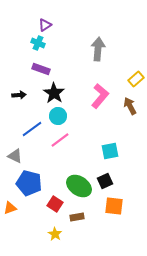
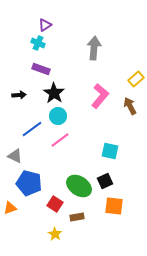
gray arrow: moved 4 px left, 1 px up
cyan square: rotated 24 degrees clockwise
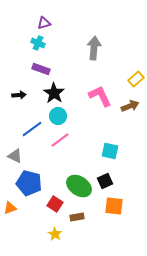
purple triangle: moved 1 px left, 2 px up; rotated 16 degrees clockwise
pink L-shape: rotated 65 degrees counterclockwise
brown arrow: rotated 96 degrees clockwise
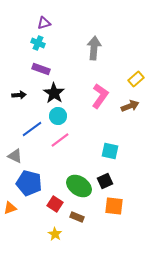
pink L-shape: rotated 60 degrees clockwise
brown rectangle: rotated 32 degrees clockwise
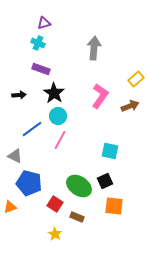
pink line: rotated 24 degrees counterclockwise
orange triangle: moved 1 px up
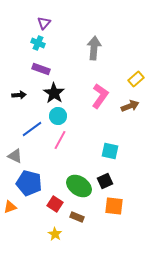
purple triangle: rotated 32 degrees counterclockwise
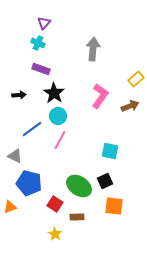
gray arrow: moved 1 px left, 1 px down
brown rectangle: rotated 24 degrees counterclockwise
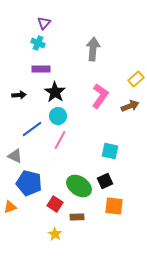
purple rectangle: rotated 18 degrees counterclockwise
black star: moved 1 px right, 1 px up
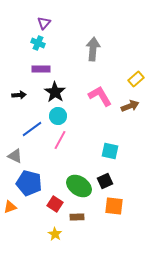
pink L-shape: rotated 65 degrees counterclockwise
